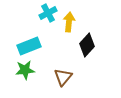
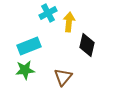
black diamond: rotated 30 degrees counterclockwise
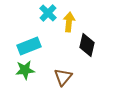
cyan cross: rotated 18 degrees counterclockwise
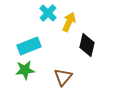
yellow arrow: rotated 18 degrees clockwise
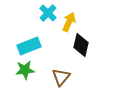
black diamond: moved 6 px left
brown triangle: moved 2 px left
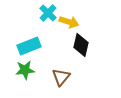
yellow arrow: rotated 84 degrees clockwise
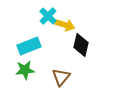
cyan cross: moved 3 px down
yellow arrow: moved 4 px left, 3 px down
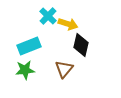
yellow arrow: moved 3 px right, 1 px up
brown triangle: moved 3 px right, 8 px up
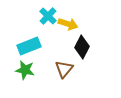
black diamond: moved 1 px right, 2 px down; rotated 15 degrees clockwise
green star: rotated 18 degrees clockwise
